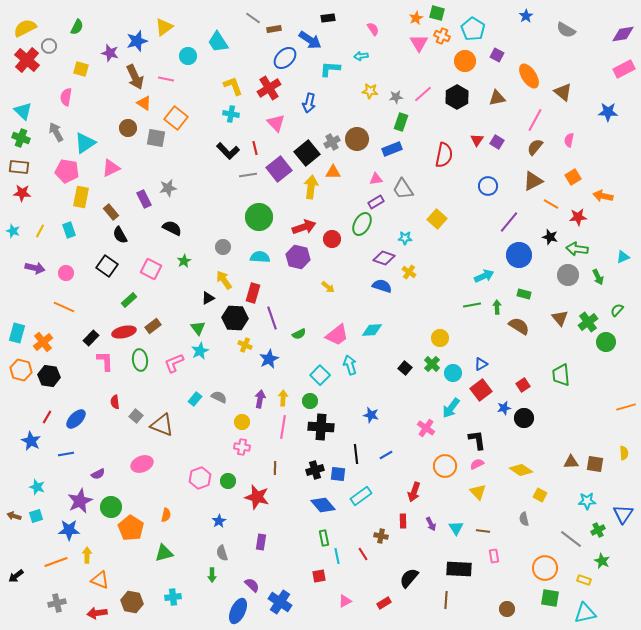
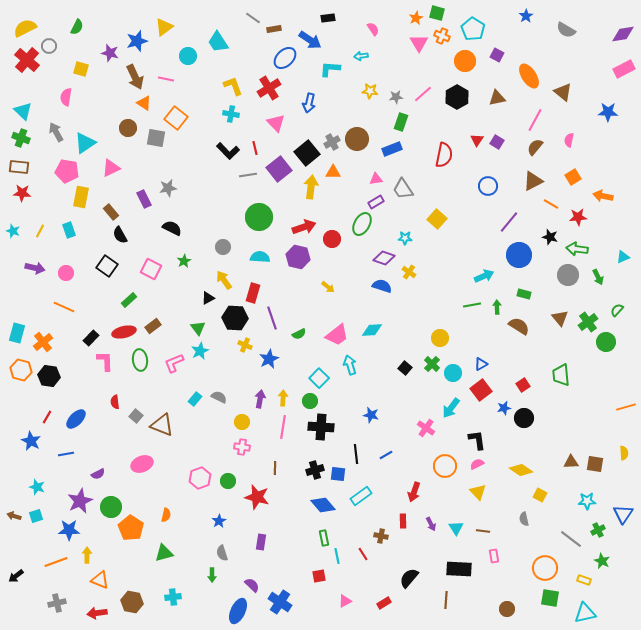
cyan square at (320, 375): moved 1 px left, 3 px down
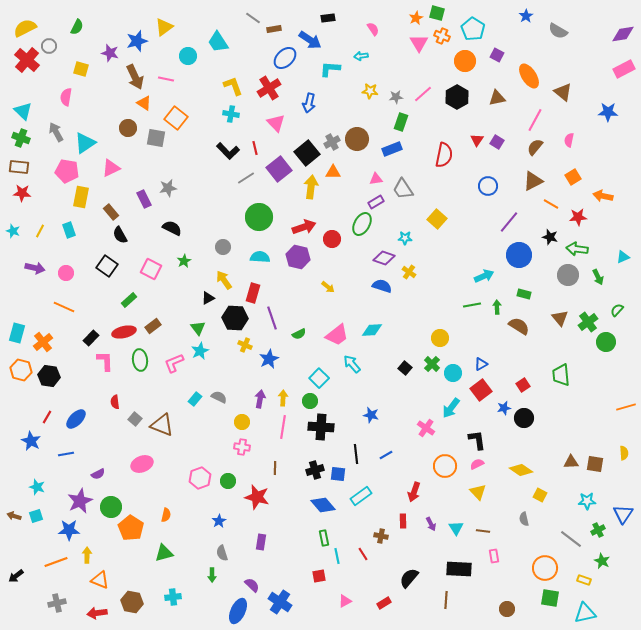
gray semicircle at (566, 30): moved 8 px left, 1 px down
gray line at (248, 175): moved 2 px left, 3 px down; rotated 24 degrees counterclockwise
cyan arrow at (350, 365): moved 2 px right, 1 px up; rotated 24 degrees counterclockwise
gray square at (136, 416): moved 1 px left, 3 px down
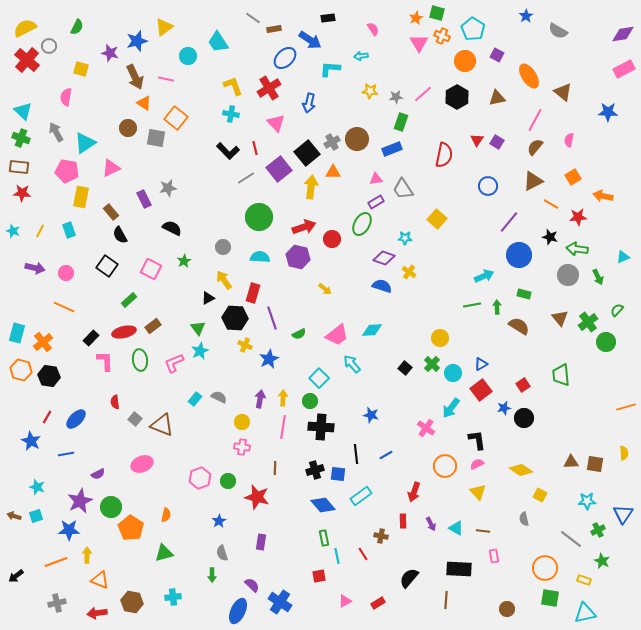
yellow arrow at (328, 287): moved 3 px left, 2 px down
cyan triangle at (456, 528): rotated 28 degrees counterclockwise
red rectangle at (384, 603): moved 6 px left
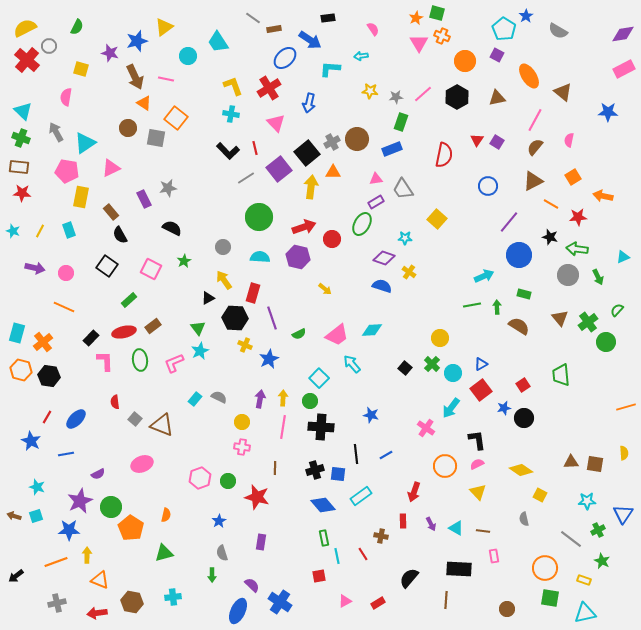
cyan pentagon at (473, 29): moved 31 px right
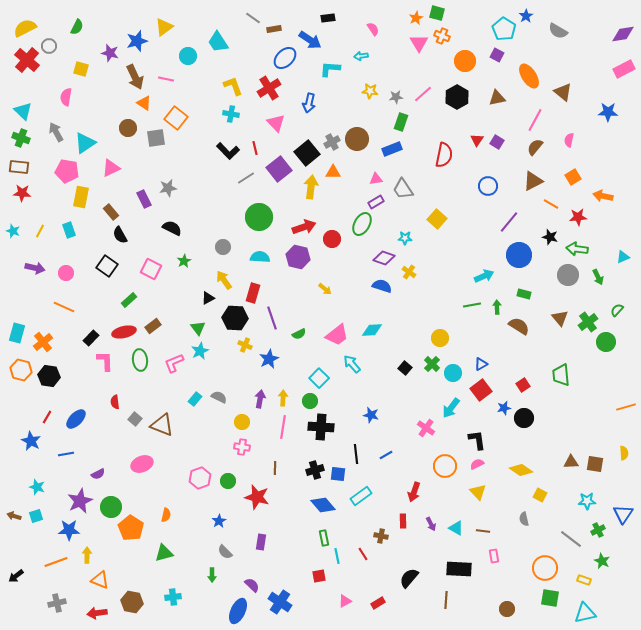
gray square at (156, 138): rotated 18 degrees counterclockwise
gray semicircle at (222, 553): moved 3 px right, 1 px up; rotated 28 degrees counterclockwise
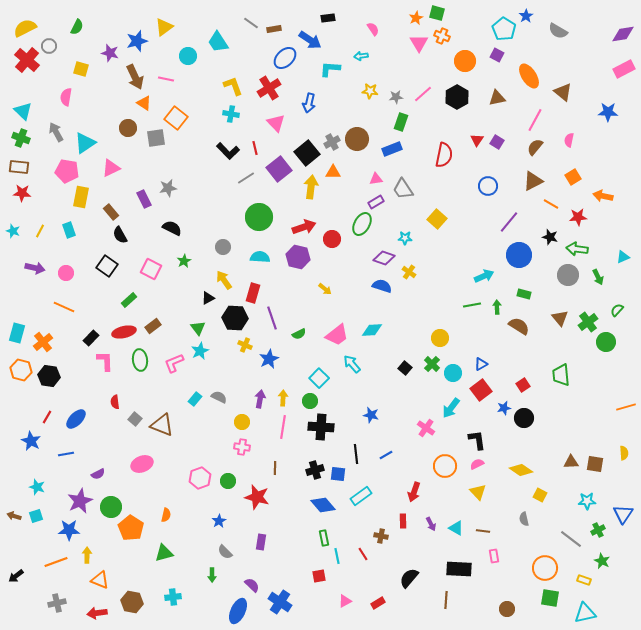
gray line at (253, 18): moved 2 px left, 5 px down
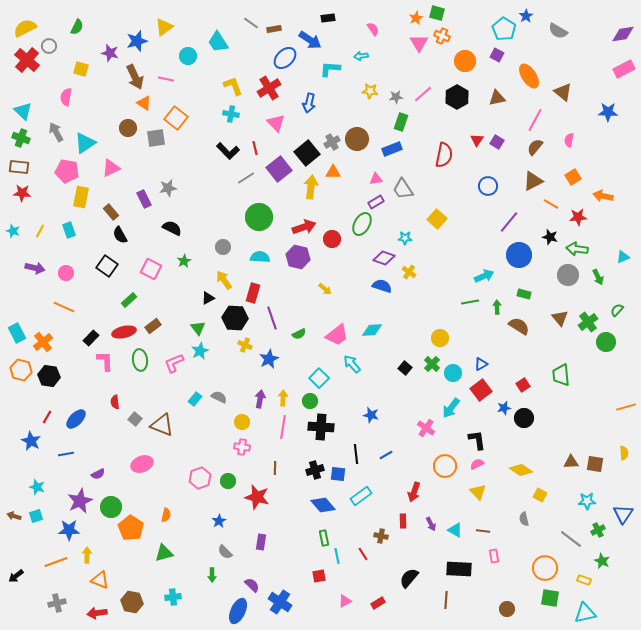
green line at (472, 305): moved 2 px left, 3 px up
cyan rectangle at (17, 333): rotated 42 degrees counterclockwise
cyan triangle at (456, 528): moved 1 px left, 2 px down
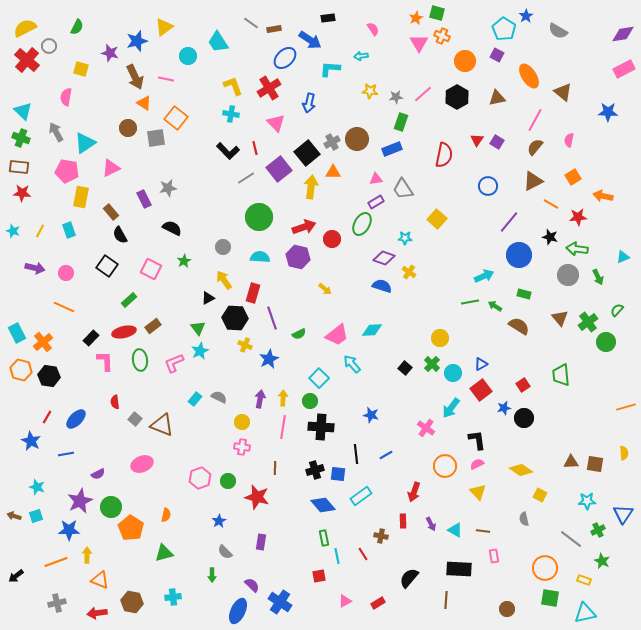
green arrow at (497, 307): moved 2 px left, 1 px up; rotated 56 degrees counterclockwise
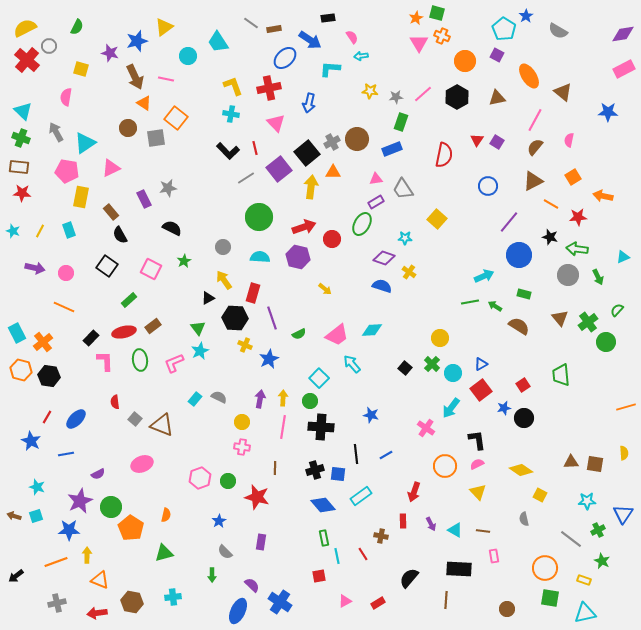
pink semicircle at (373, 29): moved 21 px left, 8 px down
red cross at (269, 88): rotated 20 degrees clockwise
